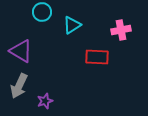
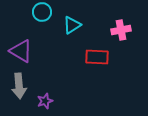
gray arrow: rotated 30 degrees counterclockwise
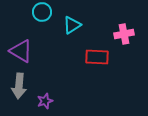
pink cross: moved 3 px right, 4 px down
gray arrow: rotated 10 degrees clockwise
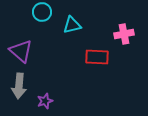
cyan triangle: rotated 18 degrees clockwise
purple triangle: rotated 10 degrees clockwise
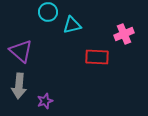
cyan circle: moved 6 px right
pink cross: rotated 12 degrees counterclockwise
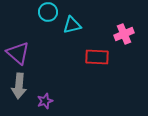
purple triangle: moved 3 px left, 2 px down
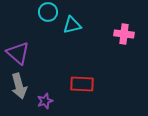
pink cross: rotated 30 degrees clockwise
red rectangle: moved 15 px left, 27 px down
gray arrow: rotated 20 degrees counterclockwise
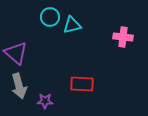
cyan circle: moved 2 px right, 5 px down
pink cross: moved 1 px left, 3 px down
purple triangle: moved 2 px left
purple star: rotated 21 degrees clockwise
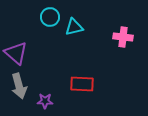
cyan triangle: moved 2 px right, 2 px down
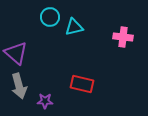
red rectangle: rotated 10 degrees clockwise
